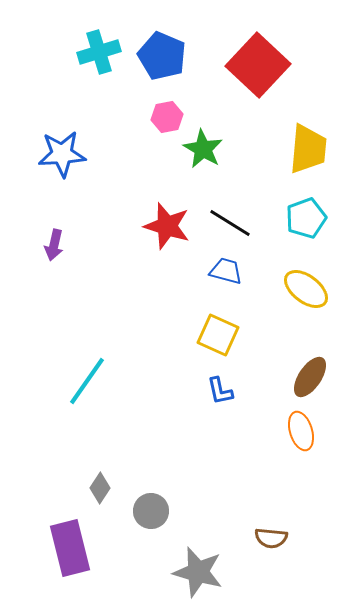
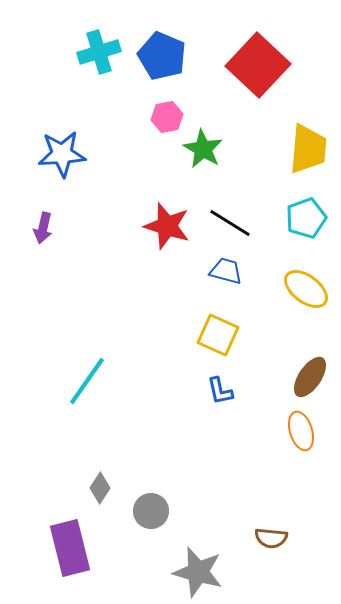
purple arrow: moved 11 px left, 17 px up
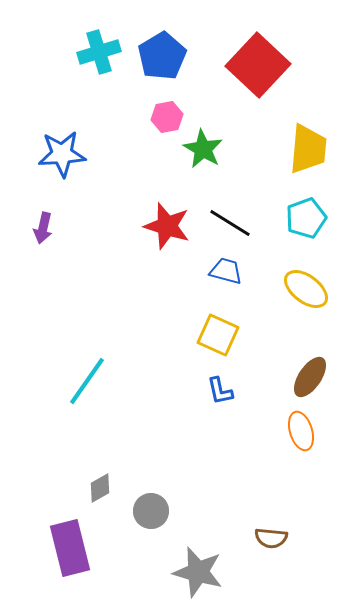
blue pentagon: rotated 18 degrees clockwise
gray diamond: rotated 28 degrees clockwise
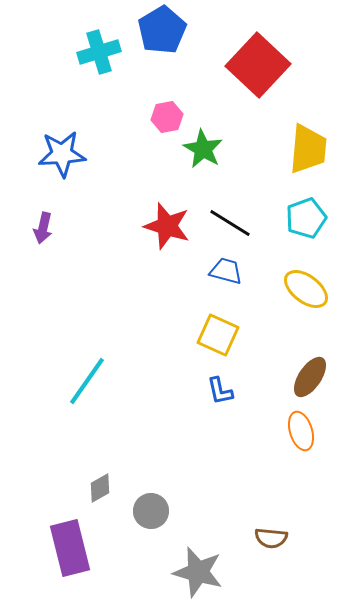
blue pentagon: moved 26 px up
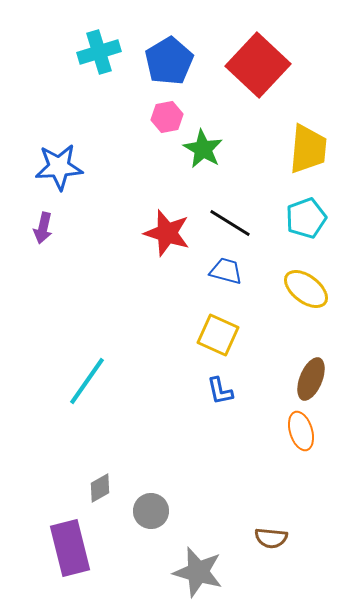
blue pentagon: moved 7 px right, 31 px down
blue star: moved 3 px left, 13 px down
red star: moved 7 px down
brown ellipse: moved 1 px right, 2 px down; rotated 12 degrees counterclockwise
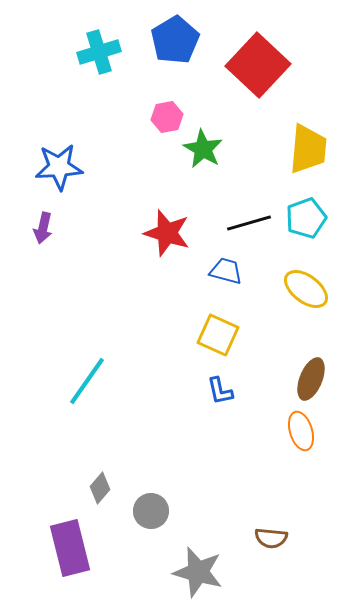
blue pentagon: moved 6 px right, 21 px up
black line: moved 19 px right; rotated 48 degrees counterclockwise
gray diamond: rotated 20 degrees counterclockwise
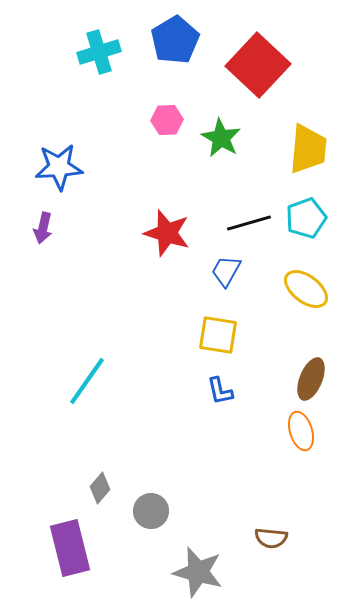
pink hexagon: moved 3 px down; rotated 8 degrees clockwise
green star: moved 18 px right, 11 px up
blue trapezoid: rotated 76 degrees counterclockwise
yellow square: rotated 15 degrees counterclockwise
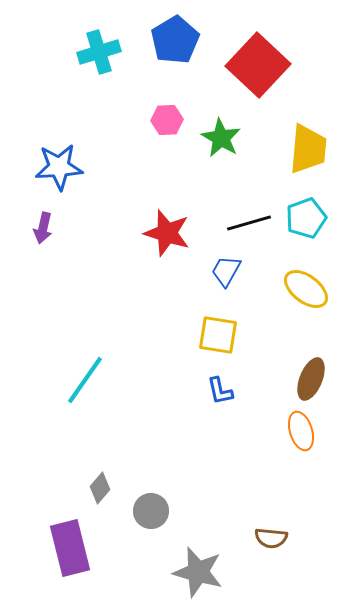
cyan line: moved 2 px left, 1 px up
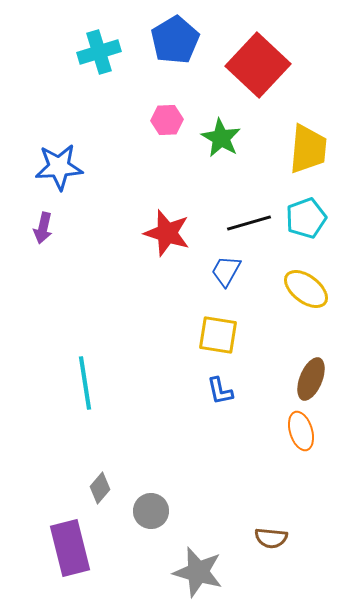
cyan line: moved 3 px down; rotated 44 degrees counterclockwise
